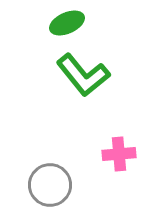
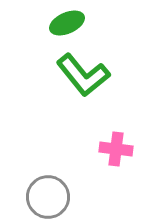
pink cross: moved 3 px left, 5 px up; rotated 12 degrees clockwise
gray circle: moved 2 px left, 12 px down
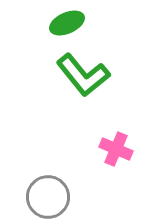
pink cross: rotated 16 degrees clockwise
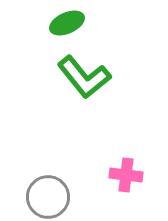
green L-shape: moved 1 px right, 2 px down
pink cross: moved 10 px right, 26 px down; rotated 16 degrees counterclockwise
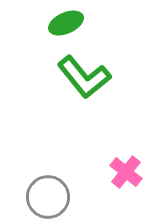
green ellipse: moved 1 px left
pink cross: moved 3 px up; rotated 32 degrees clockwise
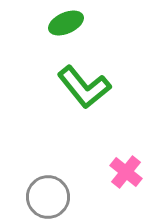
green L-shape: moved 10 px down
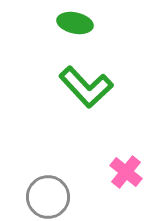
green ellipse: moved 9 px right; rotated 36 degrees clockwise
green L-shape: moved 2 px right; rotated 4 degrees counterclockwise
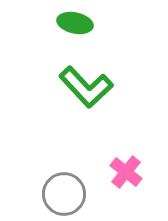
gray circle: moved 16 px right, 3 px up
